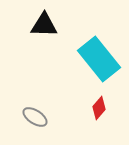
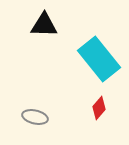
gray ellipse: rotated 20 degrees counterclockwise
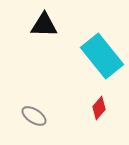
cyan rectangle: moved 3 px right, 3 px up
gray ellipse: moved 1 px left, 1 px up; rotated 20 degrees clockwise
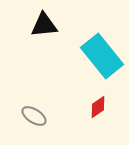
black triangle: rotated 8 degrees counterclockwise
red diamond: moved 1 px left, 1 px up; rotated 15 degrees clockwise
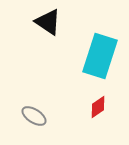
black triangle: moved 4 px right, 3 px up; rotated 40 degrees clockwise
cyan rectangle: moved 2 px left; rotated 57 degrees clockwise
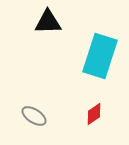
black triangle: rotated 36 degrees counterclockwise
red diamond: moved 4 px left, 7 px down
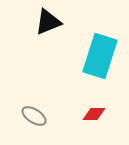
black triangle: rotated 20 degrees counterclockwise
red diamond: rotated 35 degrees clockwise
